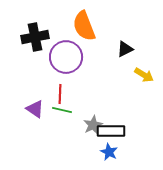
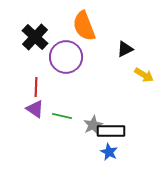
black cross: rotated 36 degrees counterclockwise
red line: moved 24 px left, 7 px up
green line: moved 6 px down
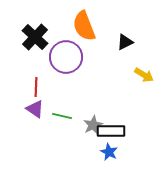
black triangle: moved 7 px up
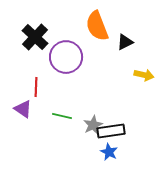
orange semicircle: moved 13 px right
yellow arrow: rotated 18 degrees counterclockwise
purple triangle: moved 12 px left
black rectangle: rotated 8 degrees counterclockwise
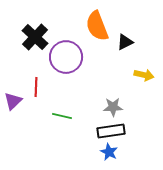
purple triangle: moved 10 px left, 8 px up; rotated 42 degrees clockwise
gray star: moved 20 px right, 18 px up; rotated 24 degrees clockwise
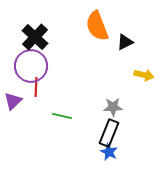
purple circle: moved 35 px left, 9 px down
black rectangle: moved 2 px left, 2 px down; rotated 60 degrees counterclockwise
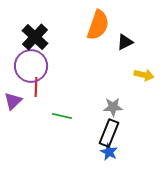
orange semicircle: moved 1 px right, 1 px up; rotated 140 degrees counterclockwise
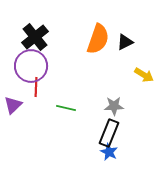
orange semicircle: moved 14 px down
black cross: rotated 8 degrees clockwise
yellow arrow: rotated 18 degrees clockwise
purple triangle: moved 4 px down
gray star: moved 1 px right, 1 px up
green line: moved 4 px right, 8 px up
